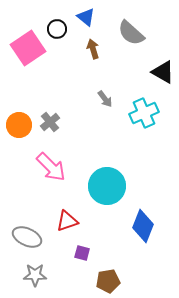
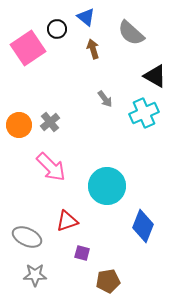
black triangle: moved 8 px left, 4 px down
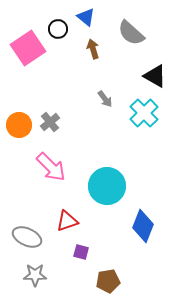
black circle: moved 1 px right
cyan cross: rotated 20 degrees counterclockwise
purple square: moved 1 px left, 1 px up
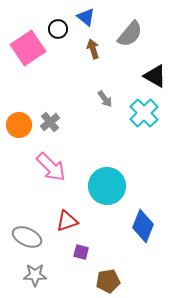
gray semicircle: moved 1 px left, 1 px down; rotated 92 degrees counterclockwise
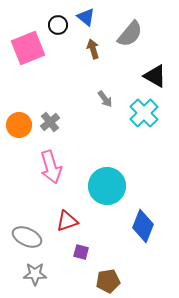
black circle: moved 4 px up
pink square: rotated 12 degrees clockwise
pink arrow: rotated 28 degrees clockwise
gray star: moved 1 px up
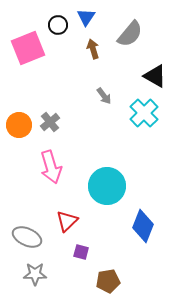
blue triangle: rotated 24 degrees clockwise
gray arrow: moved 1 px left, 3 px up
red triangle: rotated 25 degrees counterclockwise
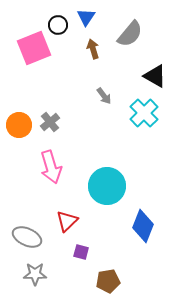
pink square: moved 6 px right
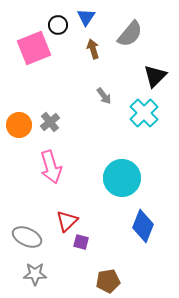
black triangle: rotated 45 degrees clockwise
cyan circle: moved 15 px right, 8 px up
purple square: moved 10 px up
